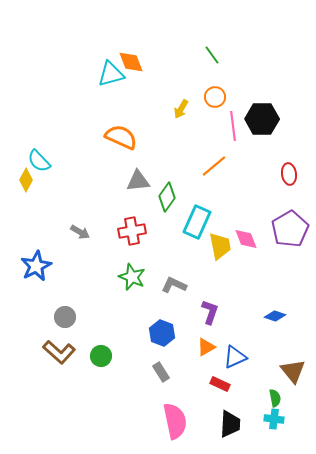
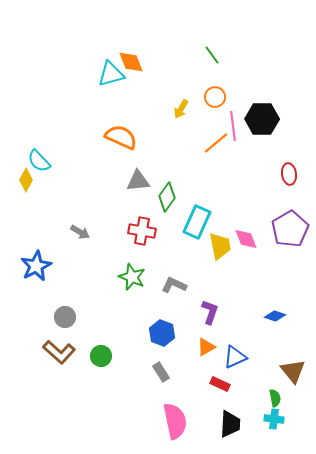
orange line: moved 2 px right, 23 px up
red cross: moved 10 px right; rotated 20 degrees clockwise
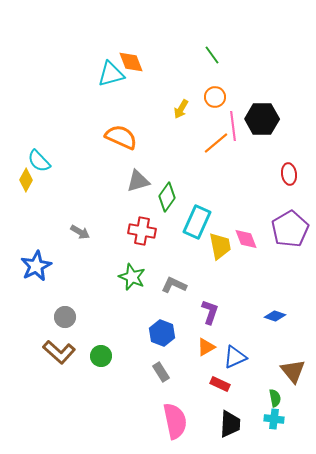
gray triangle: rotated 10 degrees counterclockwise
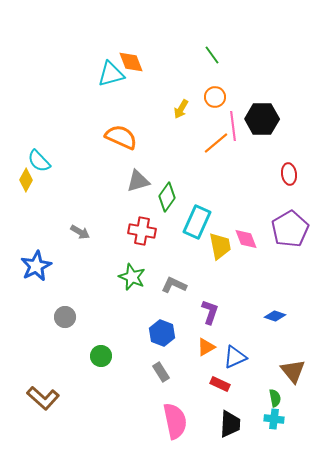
brown L-shape: moved 16 px left, 46 px down
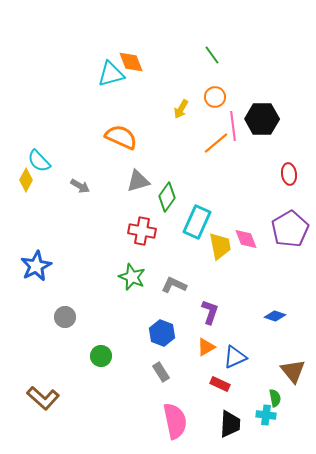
gray arrow: moved 46 px up
cyan cross: moved 8 px left, 4 px up
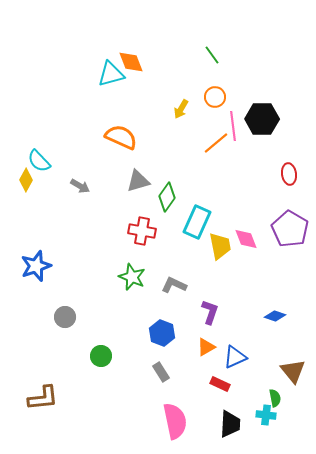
purple pentagon: rotated 12 degrees counterclockwise
blue star: rotated 8 degrees clockwise
brown L-shape: rotated 48 degrees counterclockwise
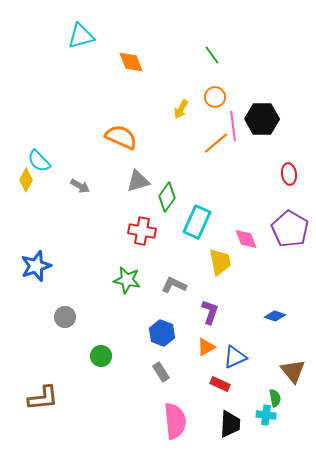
cyan triangle: moved 30 px left, 38 px up
yellow trapezoid: moved 16 px down
green star: moved 5 px left, 3 px down; rotated 12 degrees counterclockwise
pink semicircle: rotated 6 degrees clockwise
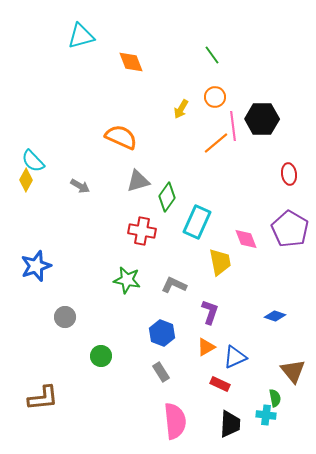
cyan semicircle: moved 6 px left
